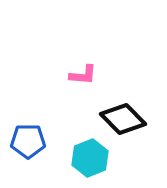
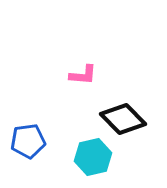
blue pentagon: rotated 8 degrees counterclockwise
cyan hexagon: moved 3 px right, 1 px up; rotated 9 degrees clockwise
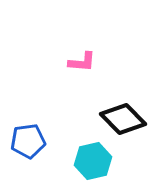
pink L-shape: moved 1 px left, 13 px up
cyan hexagon: moved 4 px down
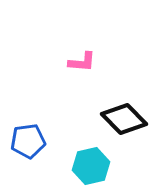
black diamond: moved 1 px right
cyan hexagon: moved 2 px left, 5 px down
